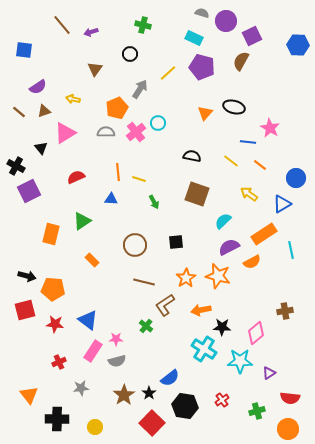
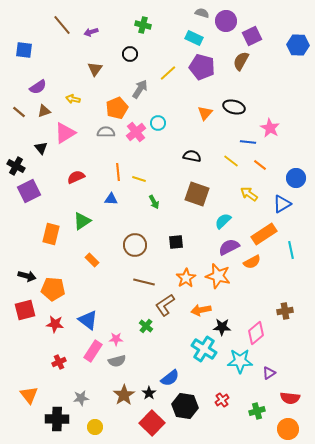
gray star at (81, 388): moved 10 px down
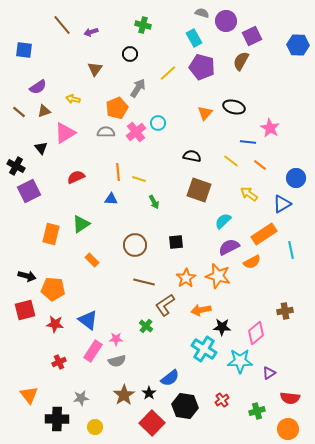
cyan rectangle at (194, 38): rotated 36 degrees clockwise
gray arrow at (140, 89): moved 2 px left, 1 px up
brown square at (197, 194): moved 2 px right, 4 px up
green triangle at (82, 221): moved 1 px left, 3 px down
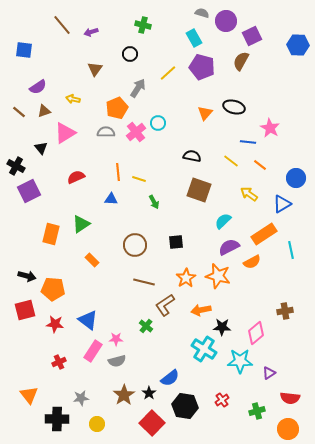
yellow circle at (95, 427): moved 2 px right, 3 px up
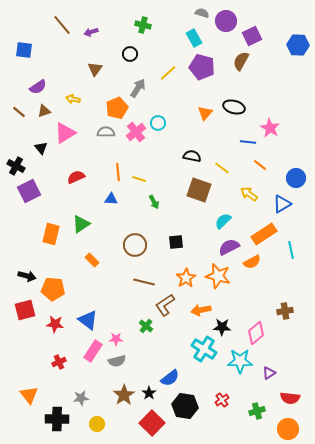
yellow line at (231, 161): moved 9 px left, 7 px down
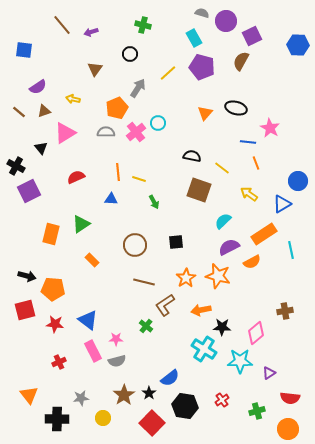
black ellipse at (234, 107): moved 2 px right, 1 px down
orange line at (260, 165): moved 4 px left, 2 px up; rotated 32 degrees clockwise
blue circle at (296, 178): moved 2 px right, 3 px down
pink rectangle at (93, 351): rotated 60 degrees counterclockwise
yellow circle at (97, 424): moved 6 px right, 6 px up
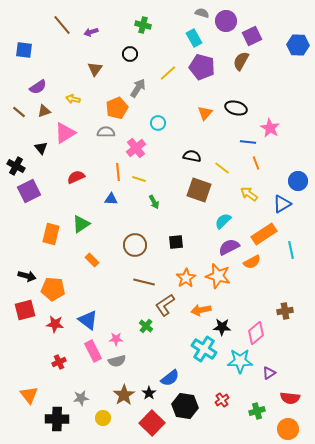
pink cross at (136, 132): moved 16 px down
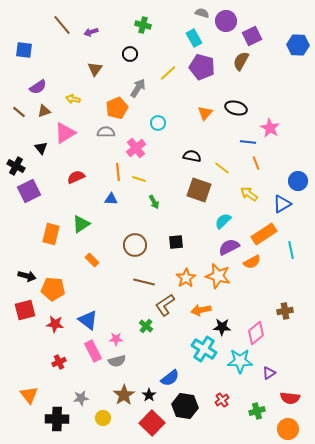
black star at (149, 393): moved 2 px down
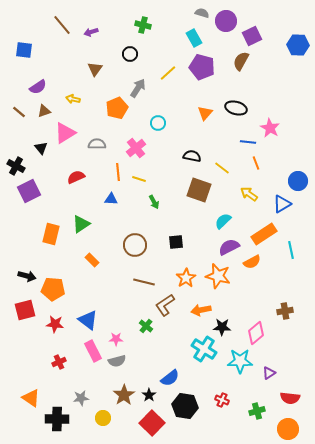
gray semicircle at (106, 132): moved 9 px left, 12 px down
orange triangle at (29, 395): moved 2 px right, 3 px down; rotated 18 degrees counterclockwise
red cross at (222, 400): rotated 32 degrees counterclockwise
